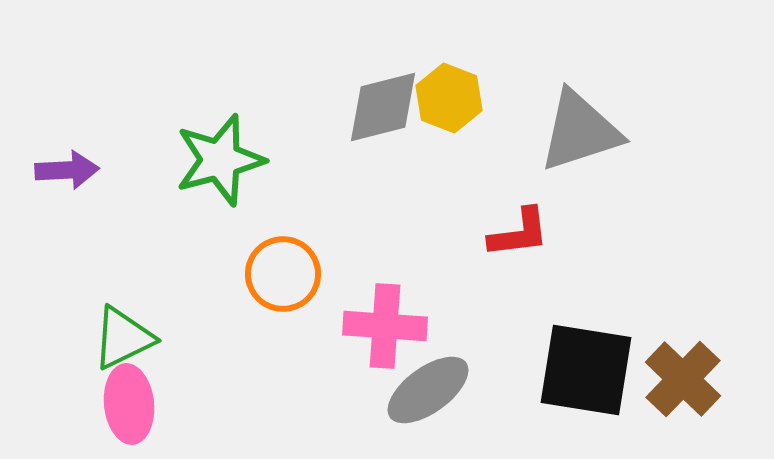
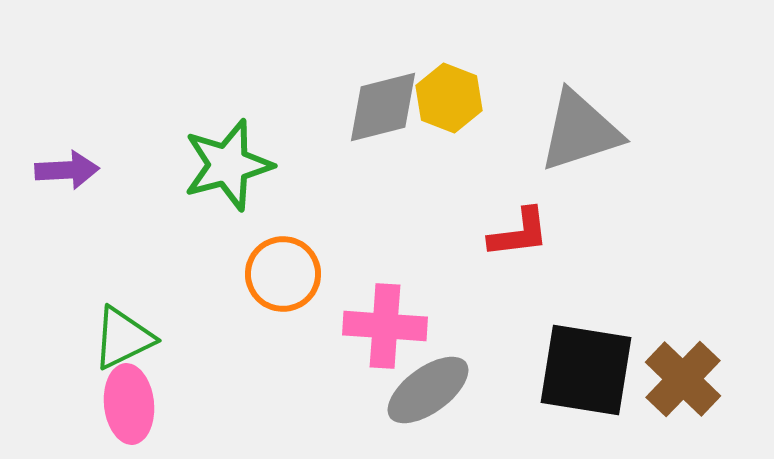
green star: moved 8 px right, 5 px down
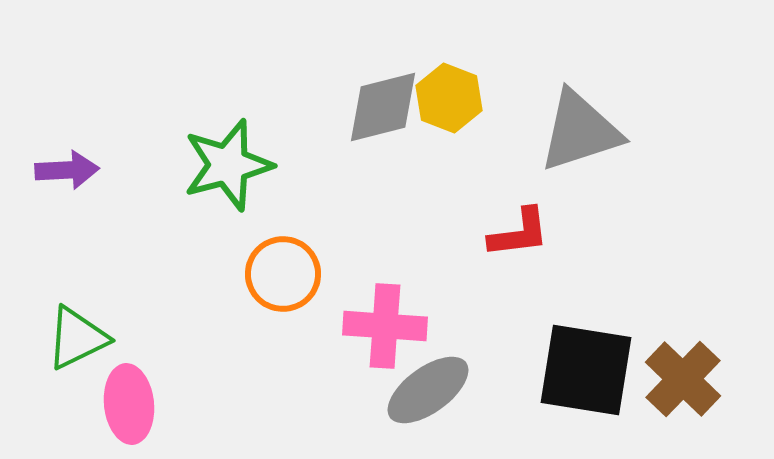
green triangle: moved 46 px left
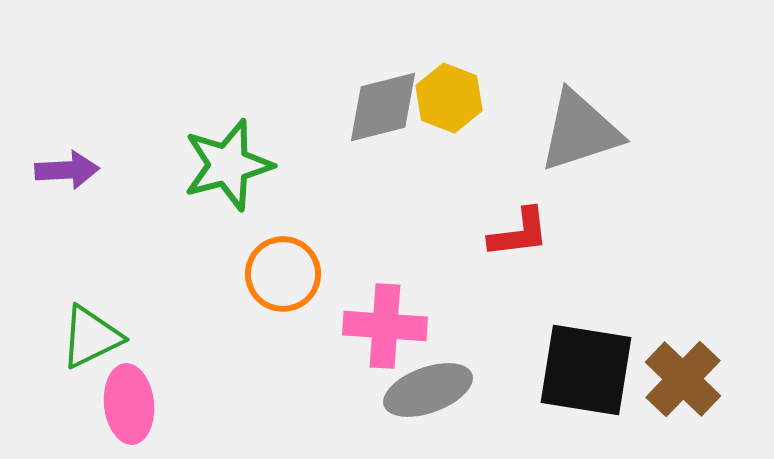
green triangle: moved 14 px right, 1 px up
gray ellipse: rotated 16 degrees clockwise
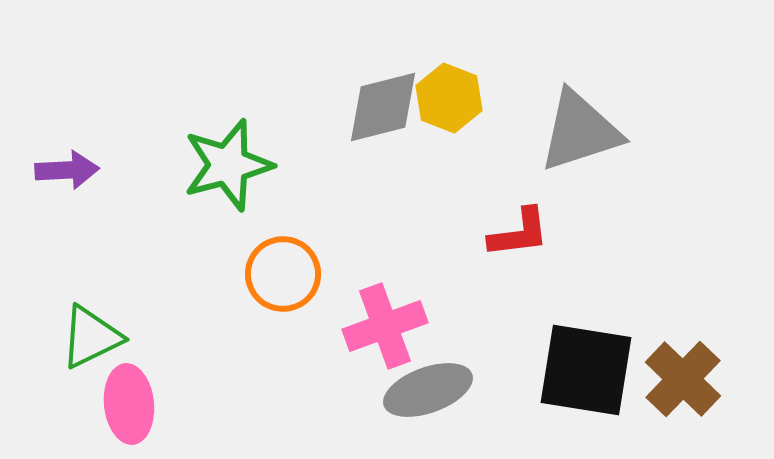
pink cross: rotated 24 degrees counterclockwise
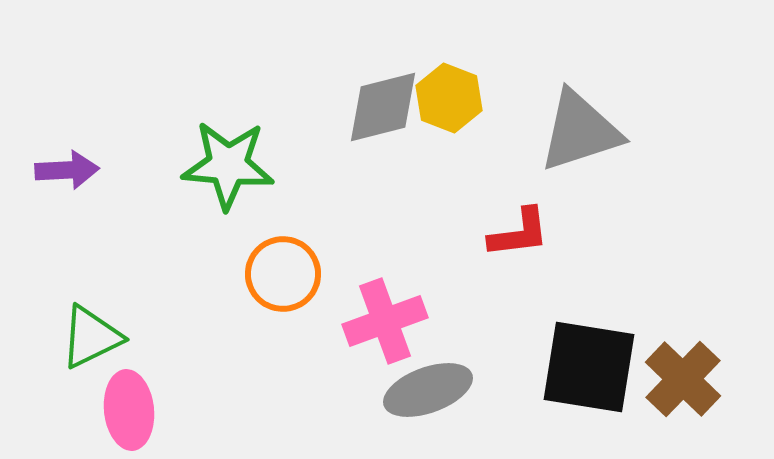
green star: rotated 20 degrees clockwise
pink cross: moved 5 px up
black square: moved 3 px right, 3 px up
pink ellipse: moved 6 px down
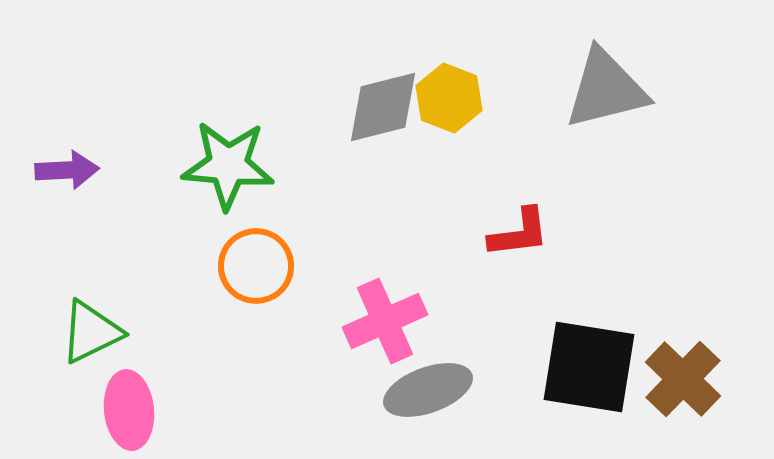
gray triangle: moved 26 px right, 42 px up; rotated 4 degrees clockwise
orange circle: moved 27 px left, 8 px up
pink cross: rotated 4 degrees counterclockwise
green triangle: moved 5 px up
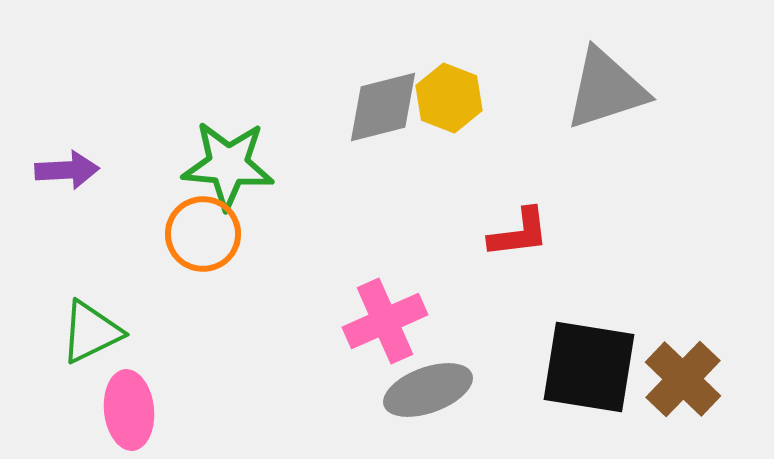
gray triangle: rotated 4 degrees counterclockwise
orange circle: moved 53 px left, 32 px up
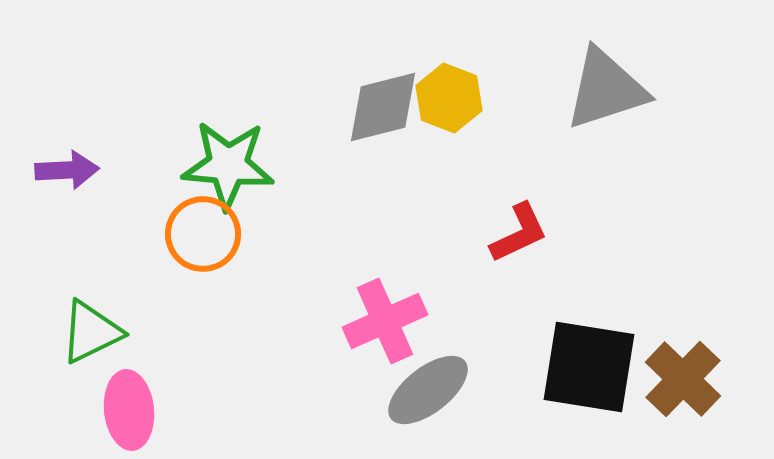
red L-shape: rotated 18 degrees counterclockwise
gray ellipse: rotated 18 degrees counterclockwise
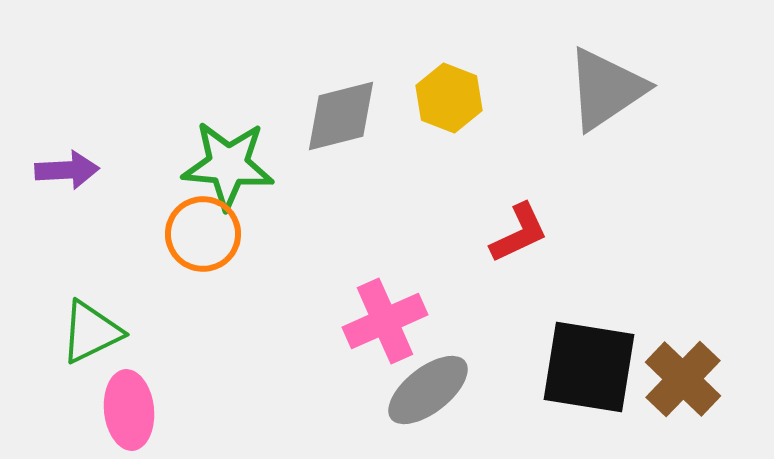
gray triangle: rotated 16 degrees counterclockwise
gray diamond: moved 42 px left, 9 px down
